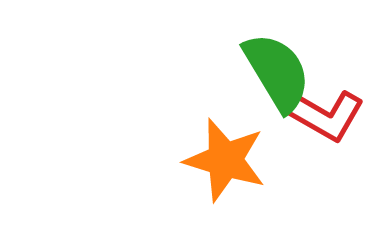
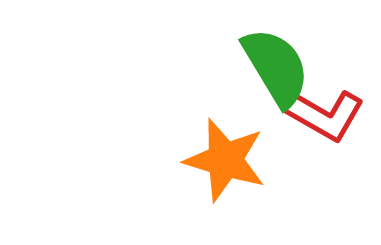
green semicircle: moved 1 px left, 5 px up
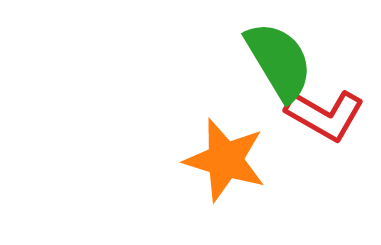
green semicircle: moved 3 px right, 6 px up
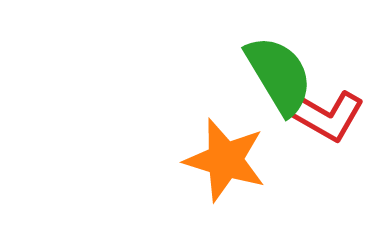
green semicircle: moved 14 px down
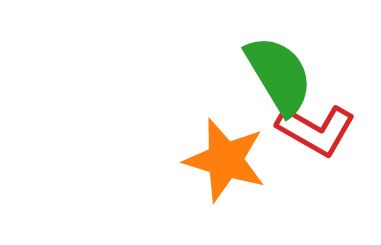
red L-shape: moved 9 px left, 15 px down
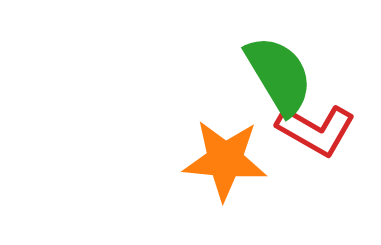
orange star: rotated 12 degrees counterclockwise
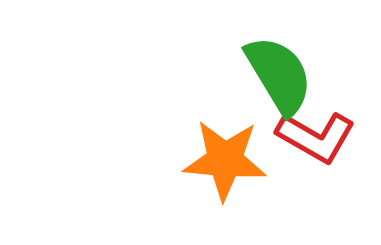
red L-shape: moved 7 px down
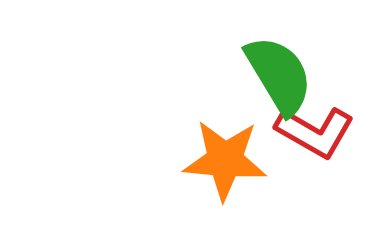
red L-shape: moved 1 px left, 5 px up
